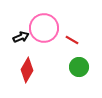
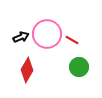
pink circle: moved 3 px right, 6 px down
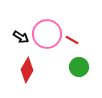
black arrow: rotated 56 degrees clockwise
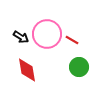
red diamond: rotated 40 degrees counterclockwise
